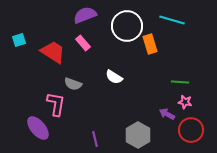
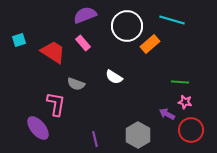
orange rectangle: rotated 66 degrees clockwise
gray semicircle: moved 3 px right
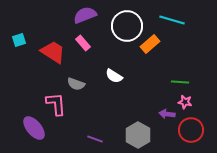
white semicircle: moved 1 px up
pink L-shape: rotated 15 degrees counterclockwise
purple arrow: rotated 21 degrees counterclockwise
purple ellipse: moved 4 px left
purple line: rotated 56 degrees counterclockwise
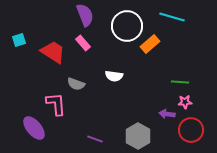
purple semicircle: rotated 90 degrees clockwise
cyan line: moved 3 px up
white semicircle: rotated 24 degrees counterclockwise
pink star: rotated 16 degrees counterclockwise
gray hexagon: moved 1 px down
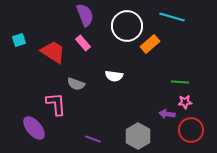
purple line: moved 2 px left
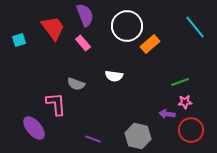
cyan line: moved 23 px right, 10 px down; rotated 35 degrees clockwise
red trapezoid: moved 24 px up; rotated 20 degrees clockwise
green line: rotated 24 degrees counterclockwise
gray hexagon: rotated 15 degrees counterclockwise
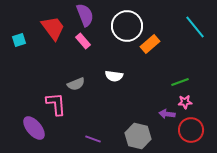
pink rectangle: moved 2 px up
gray semicircle: rotated 42 degrees counterclockwise
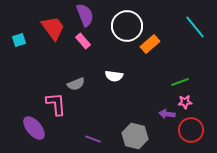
gray hexagon: moved 3 px left
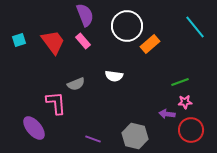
red trapezoid: moved 14 px down
pink L-shape: moved 1 px up
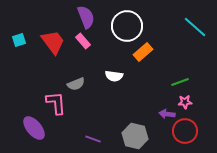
purple semicircle: moved 1 px right, 2 px down
cyan line: rotated 10 degrees counterclockwise
orange rectangle: moved 7 px left, 8 px down
red circle: moved 6 px left, 1 px down
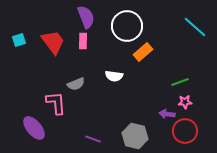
pink rectangle: rotated 42 degrees clockwise
